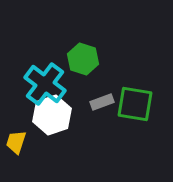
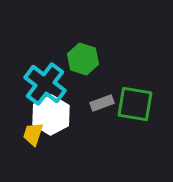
gray rectangle: moved 1 px down
white hexagon: moved 1 px left; rotated 9 degrees counterclockwise
yellow trapezoid: moved 17 px right, 8 px up
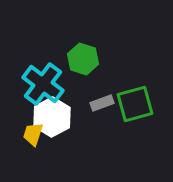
cyan cross: moved 2 px left
green square: rotated 24 degrees counterclockwise
white hexagon: moved 1 px right, 2 px down
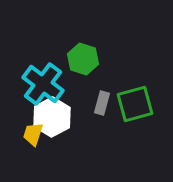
gray rectangle: rotated 55 degrees counterclockwise
